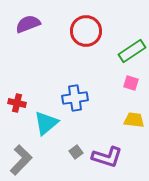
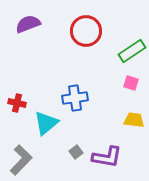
purple L-shape: rotated 8 degrees counterclockwise
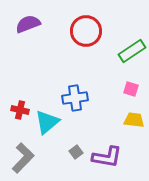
pink square: moved 6 px down
red cross: moved 3 px right, 7 px down
cyan triangle: moved 1 px right, 1 px up
gray L-shape: moved 2 px right, 2 px up
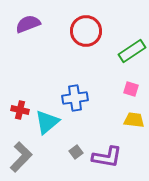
gray L-shape: moved 2 px left, 1 px up
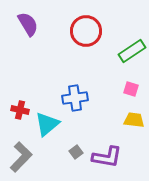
purple semicircle: rotated 80 degrees clockwise
cyan triangle: moved 2 px down
